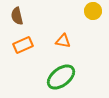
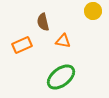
brown semicircle: moved 26 px right, 6 px down
orange rectangle: moved 1 px left
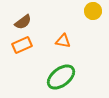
brown semicircle: moved 20 px left; rotated 114 degrees counterclockwise
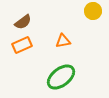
orange triangle: rotated 21 degrees counterclockwise
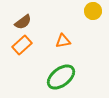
orange rectangle: rotated 18 degrees counterclockwise
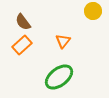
brown semicircle: rotated 90 degrees clockwise
orange triangle: rotated 42 degrees counterclockwise
green ellipse: moved 2 px left
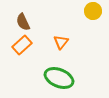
brown semicircle: rotated 12 degrees clockwise
orange triangle: moved 2 px left, 1 px down
green ellipse: moved 1 px down; rotated 60 degrees clockwise
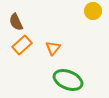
brown semicircle: moved 7 px left
orange triangle: moved 8 px left, 6 px down
green ellipse: moved 9 px right, 2 px down
